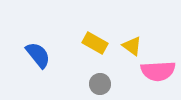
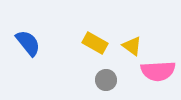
blue semicircle: moved 10 px left, 12 px up
gray circle: moved 6 px right, 4 px up
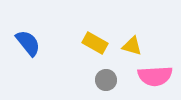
yellow triangle: rotated 20 degrees counterclockwise
pink semicircle: moved 3 px left, 5 px down
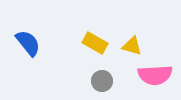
pink semicircle: moved 1 px up
gray circle: moved 4 px left, 1 px down
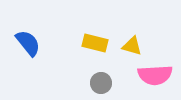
yellow rectangle: rotated 15 degrees counterclockwise
gray circle: moved 1 px left, 2 px down
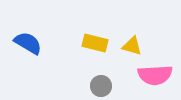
blue semicircle: rotated 20 degrees counterclockwise
gray circle: moved 3 px down
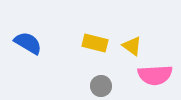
yellow triangle: rotated 20 degrees clockwise
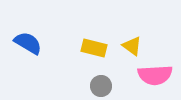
yellow rectangle: moved 1 px left, 5 px down
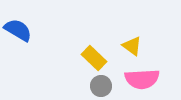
blue semicircle: moved 10 px left, 13 px up
yellow rectangle: moved 10 px down; rotated 30 degrees clockwise
pink semicircle: moved 13 px left, 4 px down
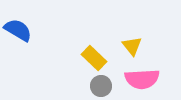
yellow triangle: rotated 15 degrees clockwise
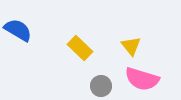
yellow triangle: moved 1 px left
yellow rectangle: moved 14 px left, 10 px up
pink semicircle: rotated 20 degrees clockwise
